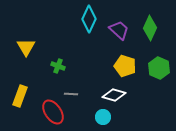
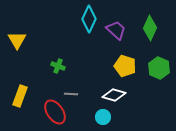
purple trapezoid: moved 3 px left
yellow triangle: moved 9 px left, 7 px up
red ellipse: moved 2 px right
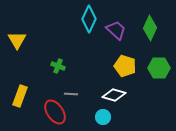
green hexagon: rotated 25 degrees counterclockwise
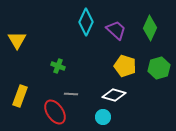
cyan diamond: moved 3 px left, 3 px down
green hexagon: rotated 15 degrees counterclockwise
